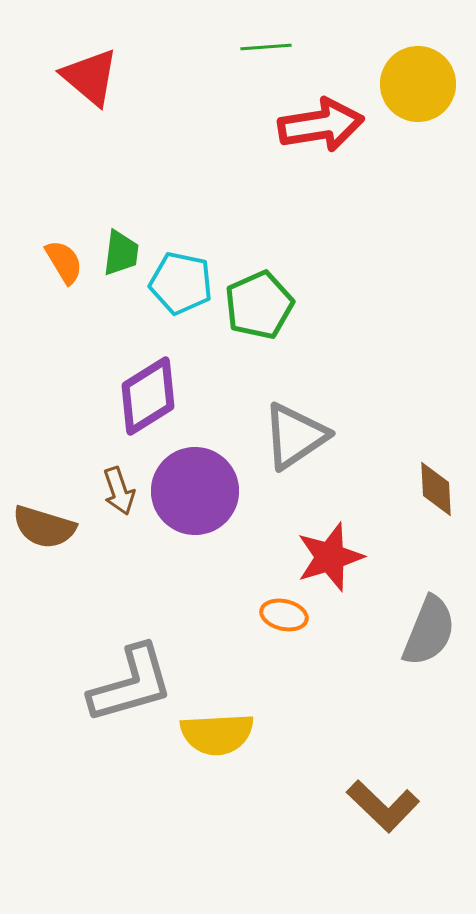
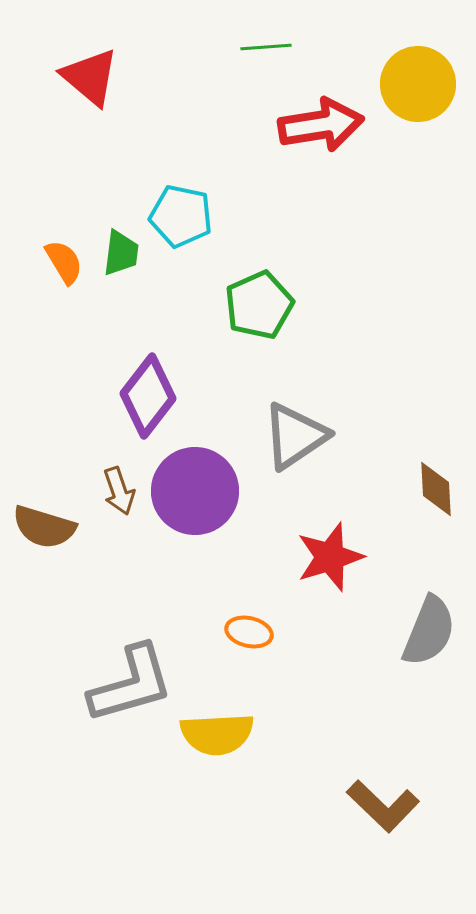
cyan pentagon: moved 67 px up
purple diamond: rotated 20 degrees counterclockwise
orange ellipse: moved 35 px left, 17 px down
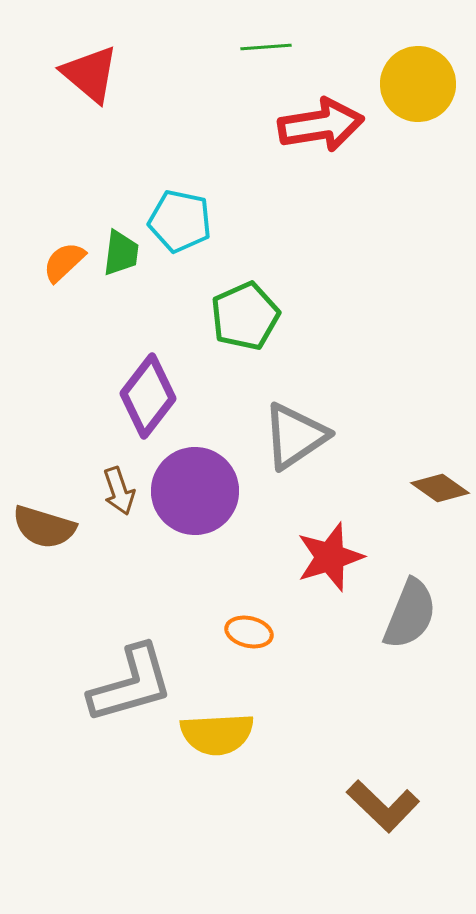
red triangle: moved 3 px up
cyan pentagon: moved 1 px left, 5 px down
orange semicircle: rotated 102 degrees counterclockwise
green pentagon: moved 14 px left, 11 px down
brown diamond: moved 4 px right, 1 px up; rotated 52 degrees counterclockwise
gray semicircle: moved 19 px left, 17 px up
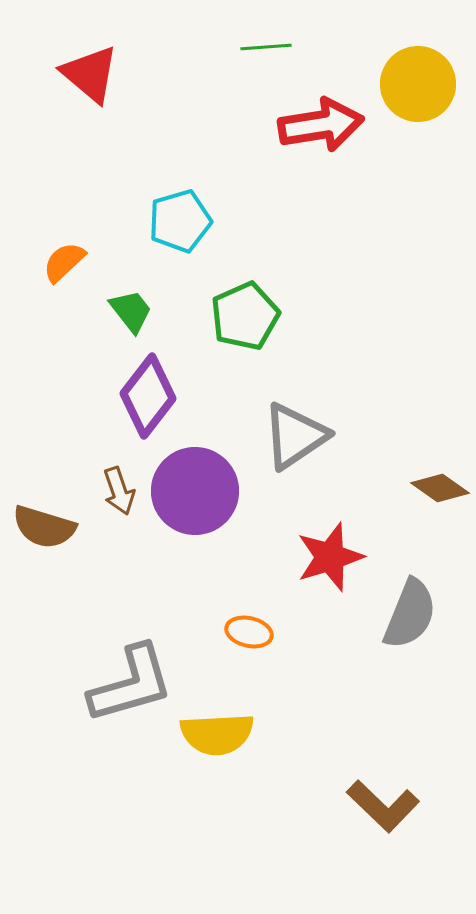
cyan pentagon: rotated 28 degrees counterclockwise
green trapezoid: moved 10 px right, 58 px down; rotated 45 degrees counterclockwise
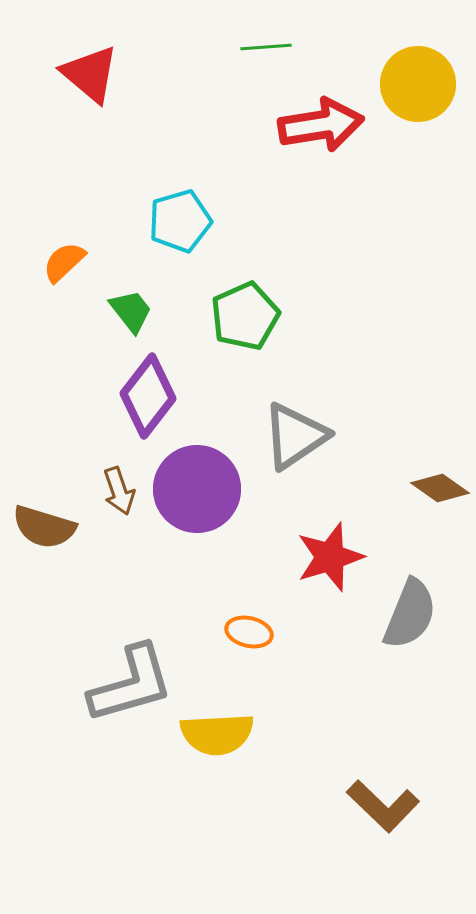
purple circle: moved 2 px right, 2 px up
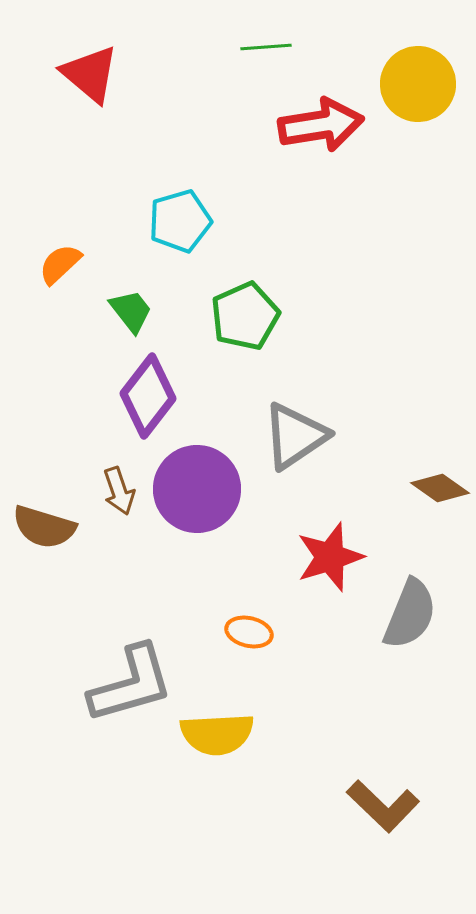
orange semicircle: moved 4 px left, 2 px down
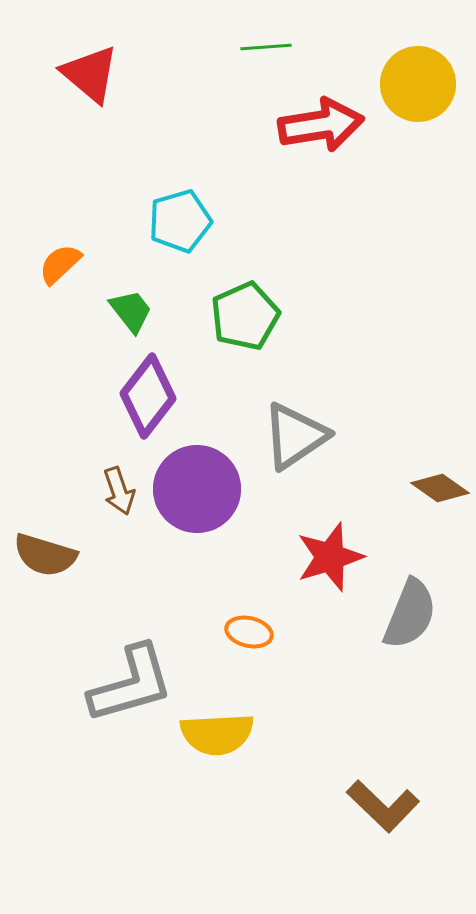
brown semicircle: moved 1 px right, 28 px down
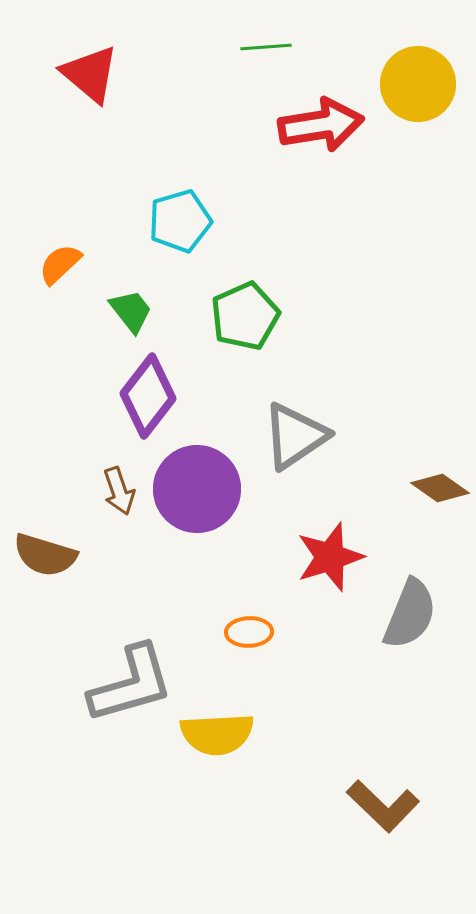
orange ellipse: rotated 15 degrees counterclockwise
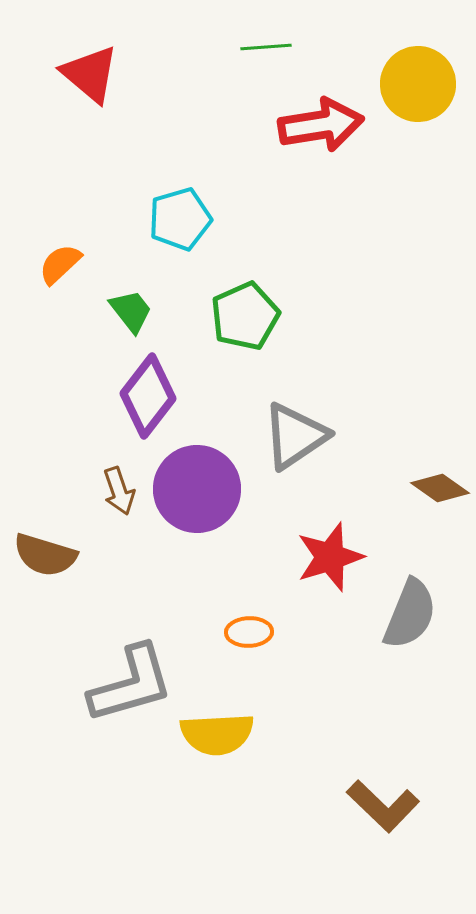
cyan pentagon: moved 2 px up
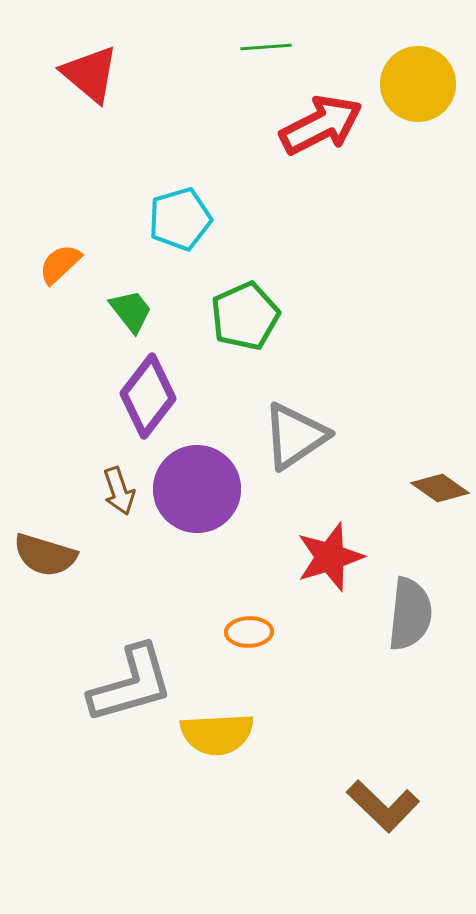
red arrow: rotated 18 degrees counterclockwise
gray semicircle: rotated 16 degrees counterclockwise
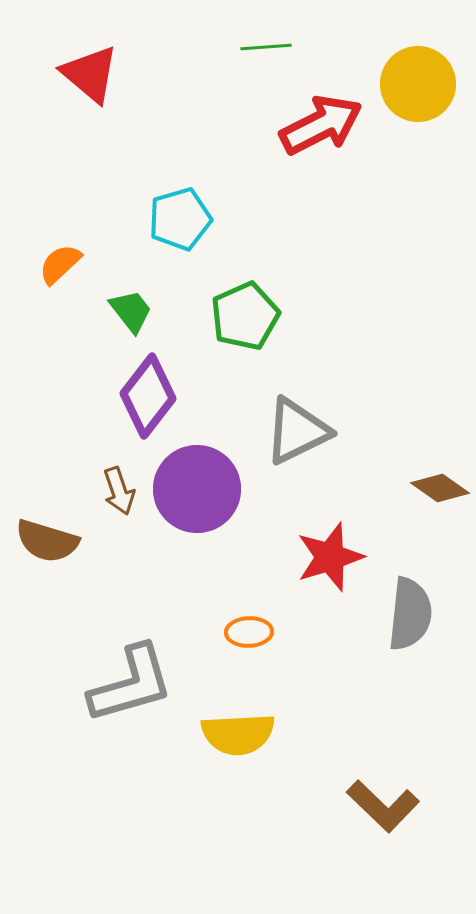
gray triangle: moved 2 px right, 5 px up; rotated 8 degrees clockwise
brown semicircle: moved 2 px right, 14 px up
yellow semicircle: moved 21 px right
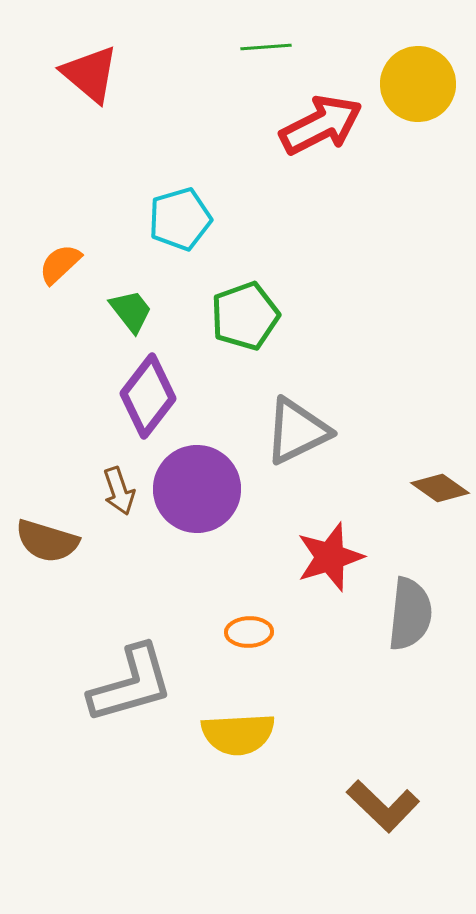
green pentagon: rotated 4 degrees clockwise
